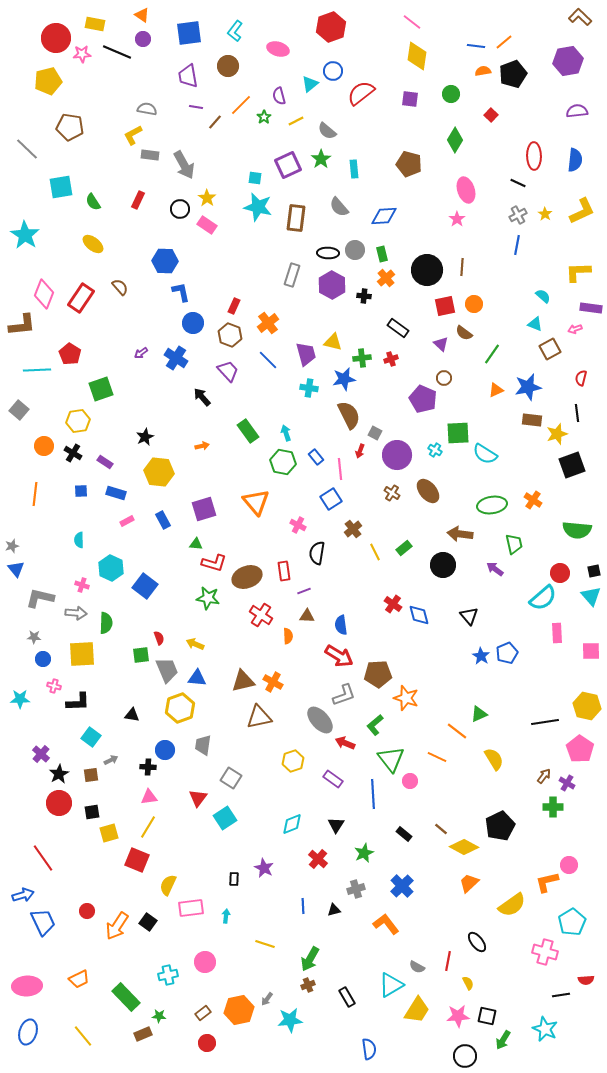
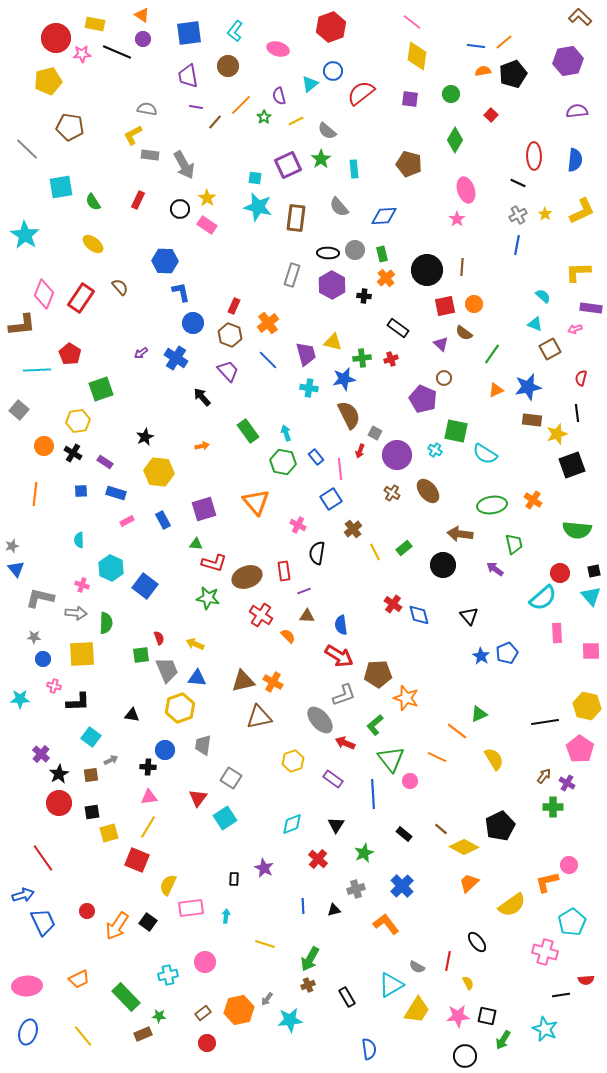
green square at (458, 433): moved 2 px left, 2 px up; rotated 15 degrees clockwise
orange semicircle at (288, 636): rotated 42 degrees counterclockwise
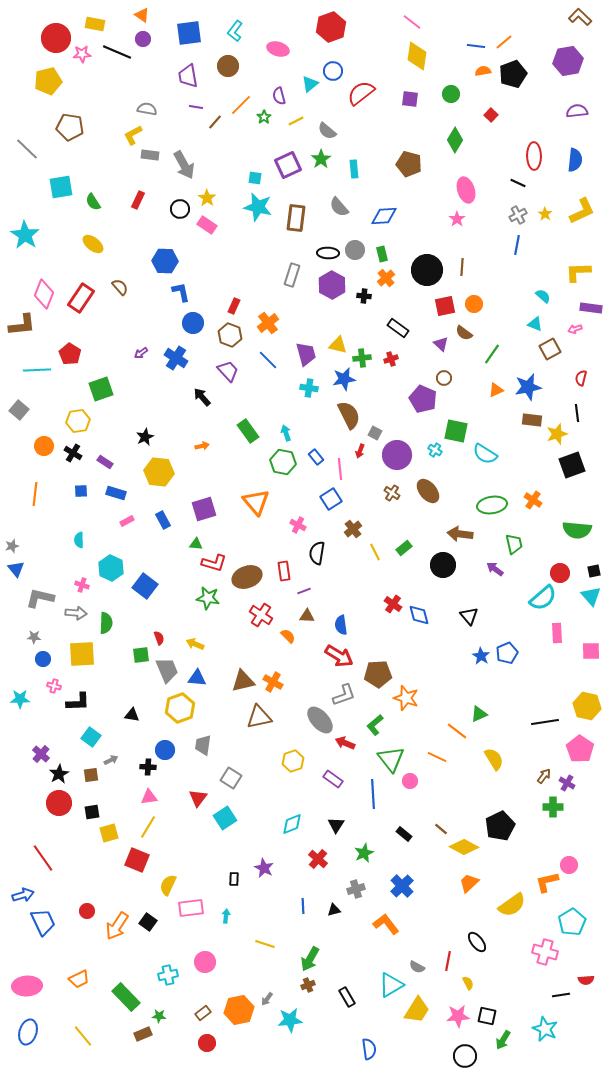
yellow triangle at (333, 342): moved 5 px right, 3 px down
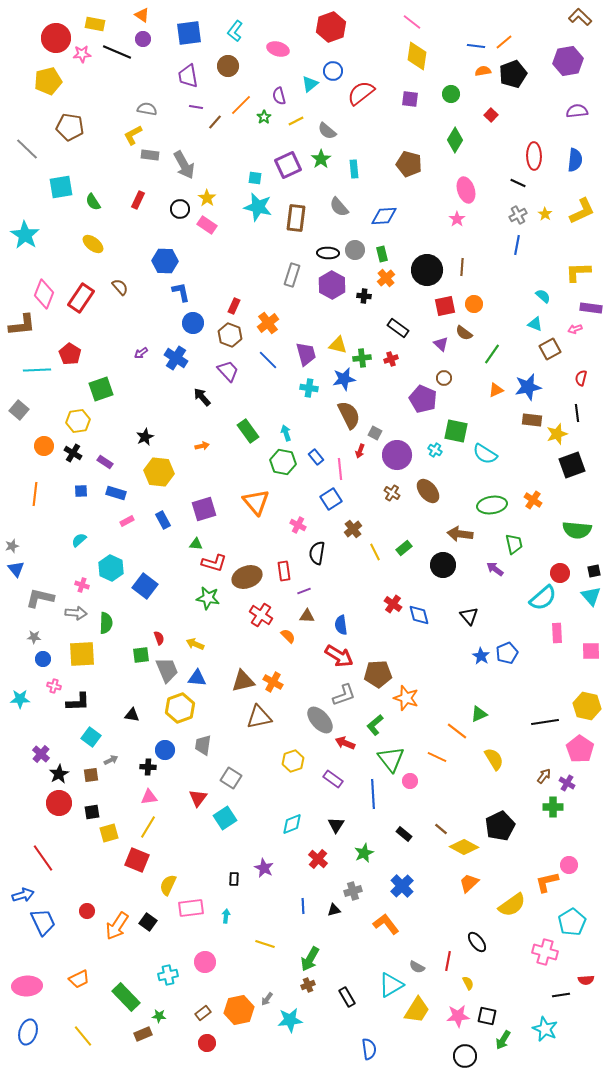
cyan semicircle at (79, 540): rotated 49 degrees clockwise
gray cross at (356, 889): moved 3 px left, 2 px down
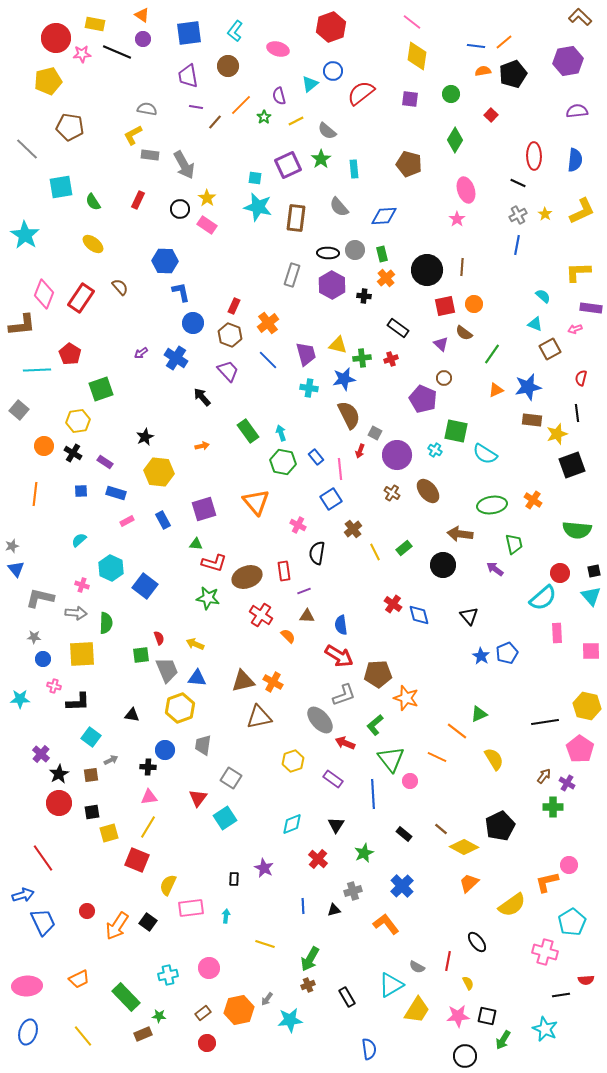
cyan arrow at (286, 433): moved 5 px left
pink circle at (205, 962): moved 4 px right, 6 px down
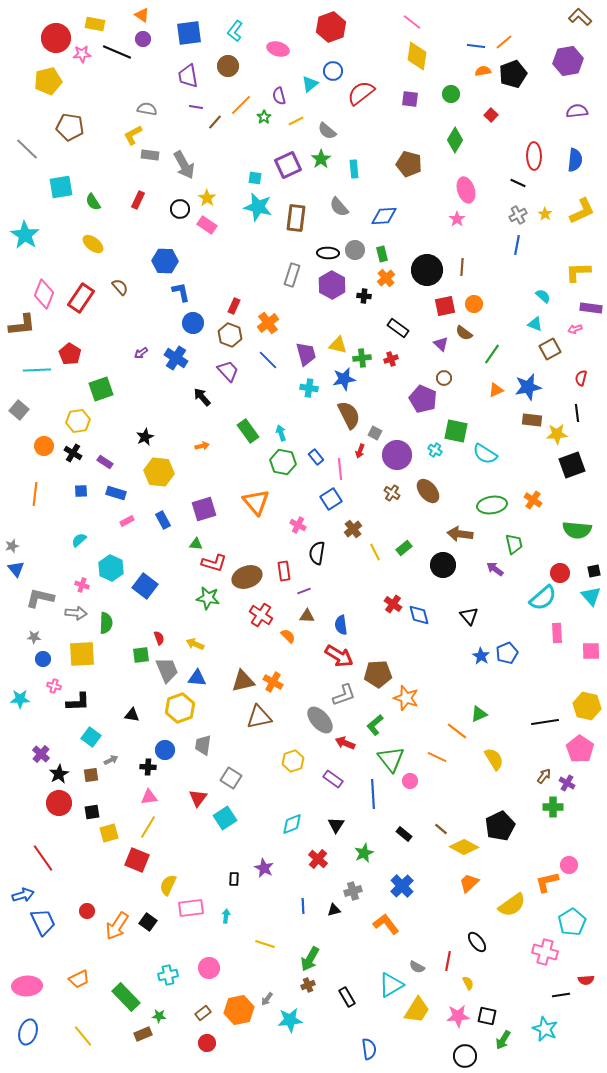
yellow star at (557, 434): rotated 15 degrees clockwise
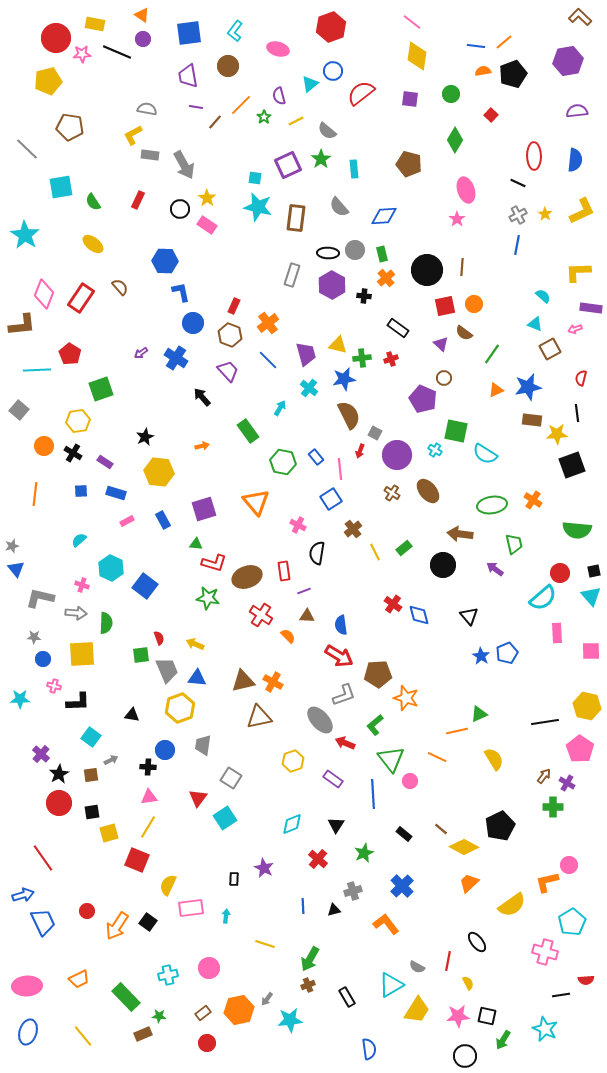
cyan cross at (309, 388): rotated 30 degrees clockwise
cyan arrow at (281, 433): moved 1 px left, 25 px up; rotated 49 degrees clockwise
orange line at (457, 731): rotated 50 degrees counterclockwise
